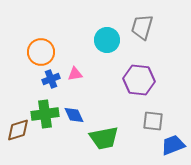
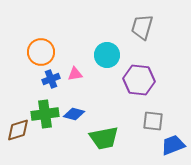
cyan circle: moved 15 px down
blue diamond: moved 1 px up; rotated 50 degrees counterclockwise
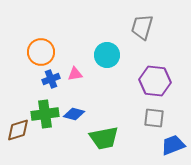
purple hexagon: moved 16 px right, 1 px down
gray square: moved 1 px right, 3 px up
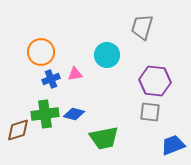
gray square: moved 4 px left, 6 px up
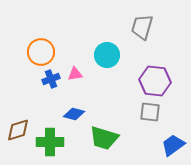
green cross: moved 5 px right, 28 px down; rotated 8 degrees clockwise
green trapezoid: rotated 28 degrees clockwise
blue trapezoid: rotated 15 degrees counterclockwise
